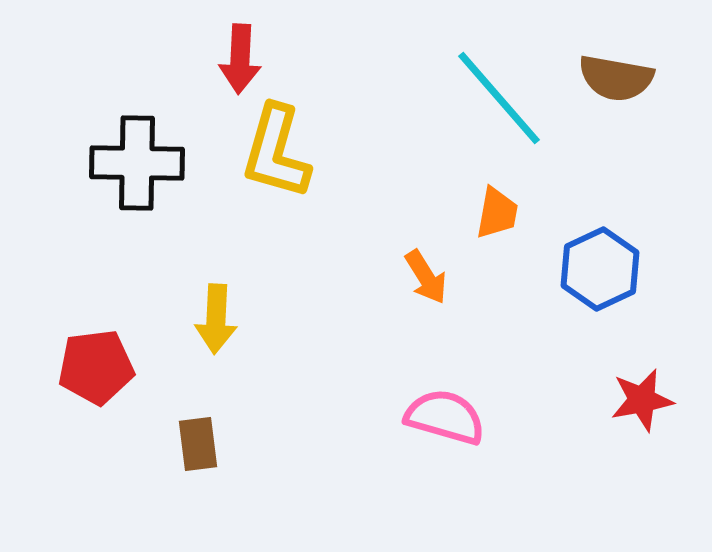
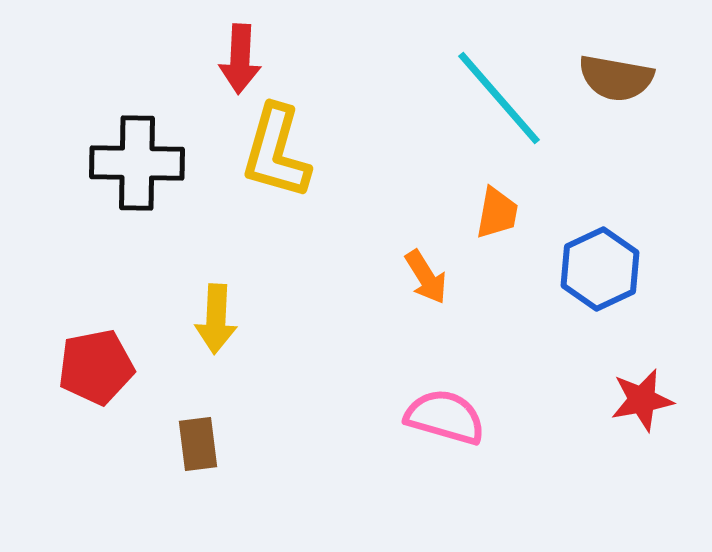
red pentagon: rotated 4 degrees counterclockwise
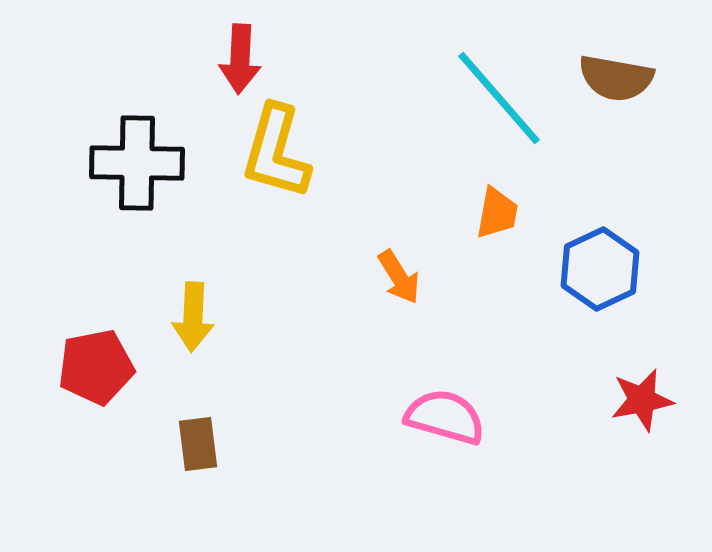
orange arrow: moved 27 px left
yellow arrow: moved 23 px left, 2 px up
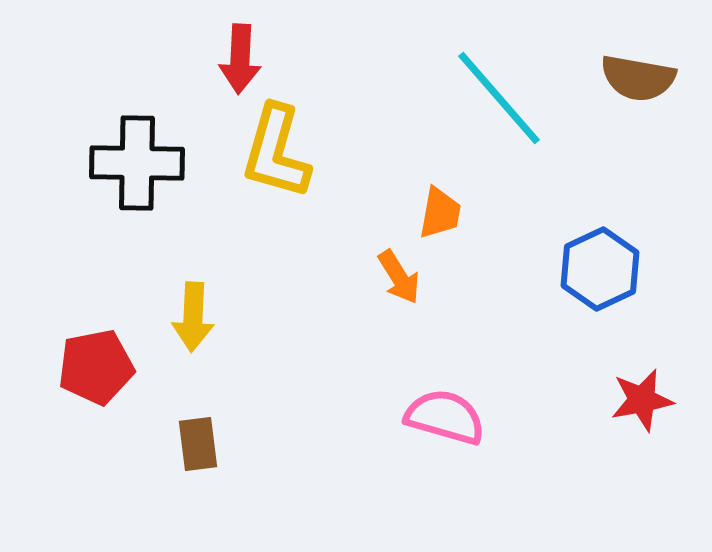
brown semicircle: moved 22 px right
orange trapezoid: moved 57 px left
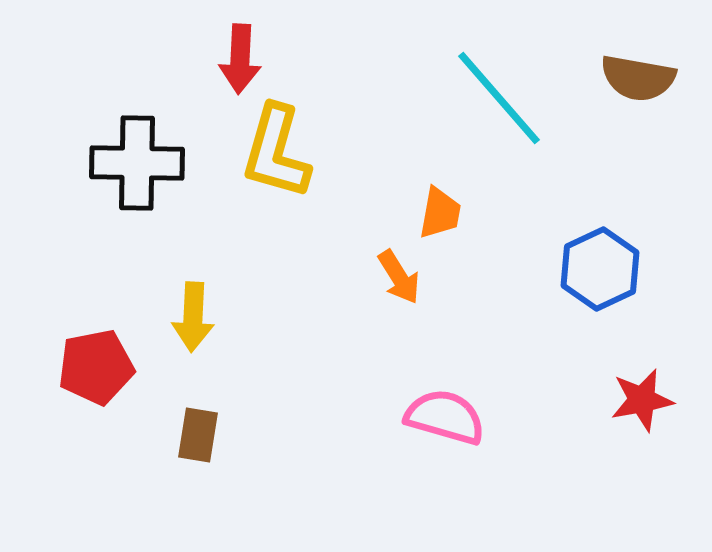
brown rectangle: moved 9 px up; rotated 16 degrees clockwise
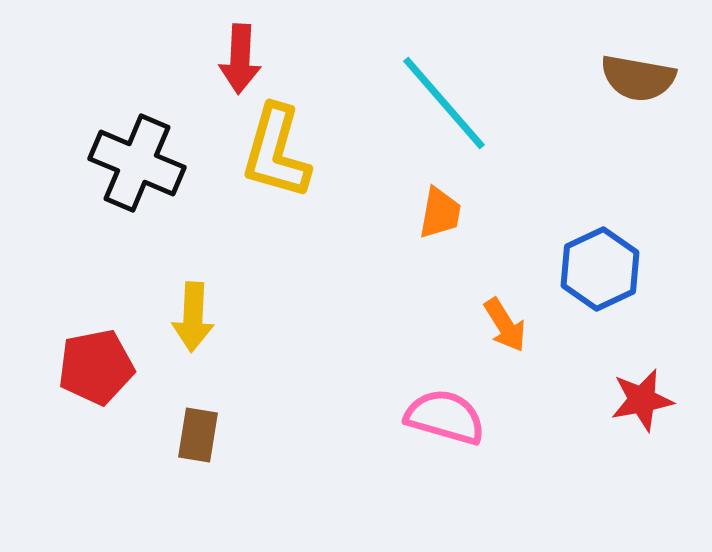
cyan line: moved 55 px left, 5 px down
black cross: rotated 22 degrees clockwise
orange arrow: moved 106 px right, 48 px down
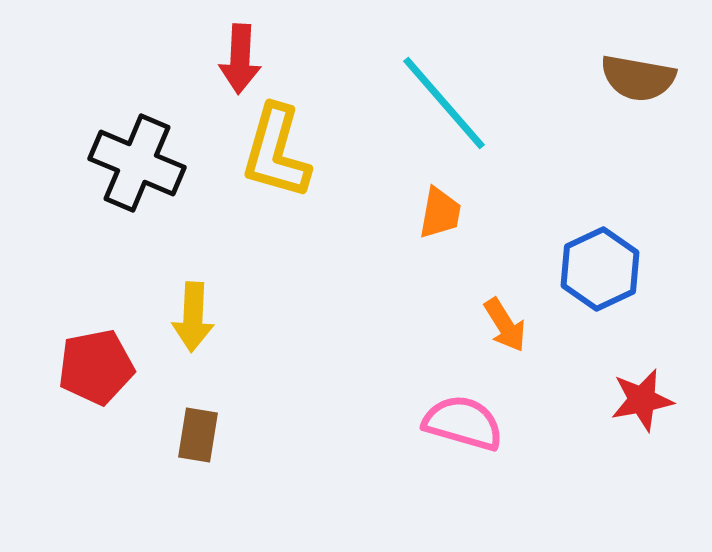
pink semicircle: moved 18 px right, 6 px down
